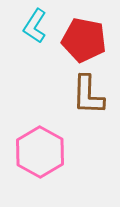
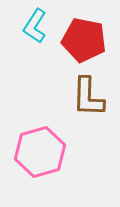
brown L-shape: moved 2 px down
pink hexagon: rotated 15 degrees clockwise
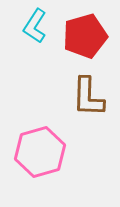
red pentagon: moved 1 px right, 4 px up; rotated 27 degrees counterclockwise
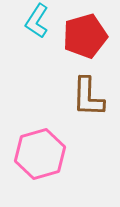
cyan L-shape: moved 2 px right, 5 px up
pink hexagon: moved 2 px down
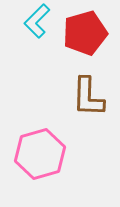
cyan L-shape: rotated 12 degrees clockwise
red pentagon: moved 3 px up
